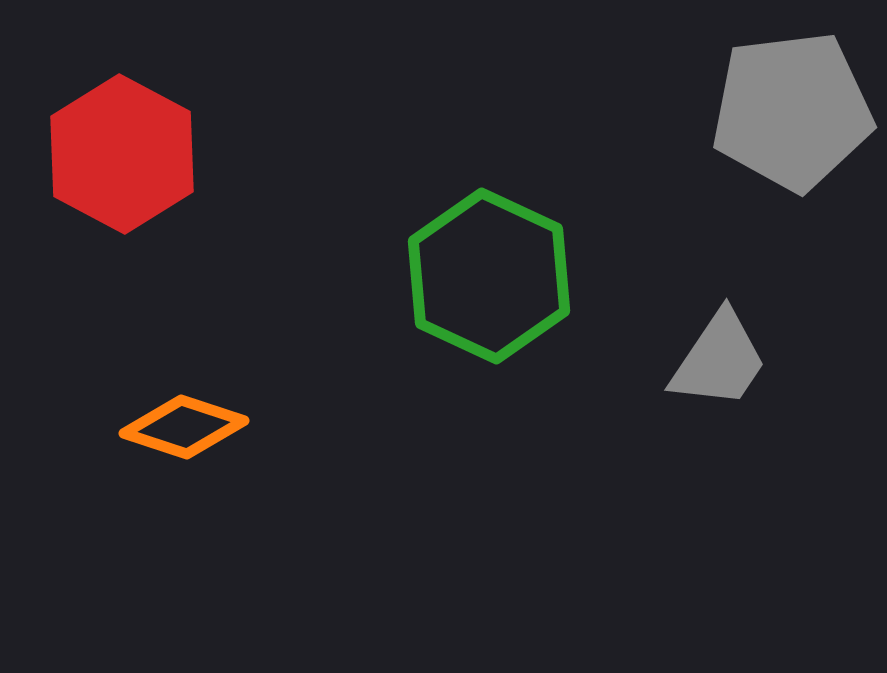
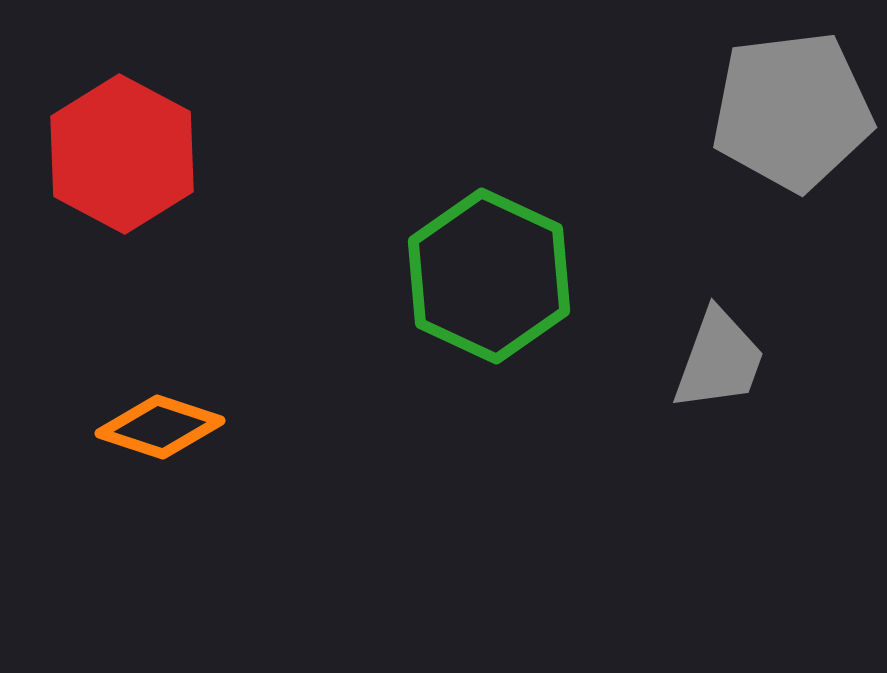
gray trapezoid: rotated 14 degrees counterclockwise
orange diamond: moved 24 px left
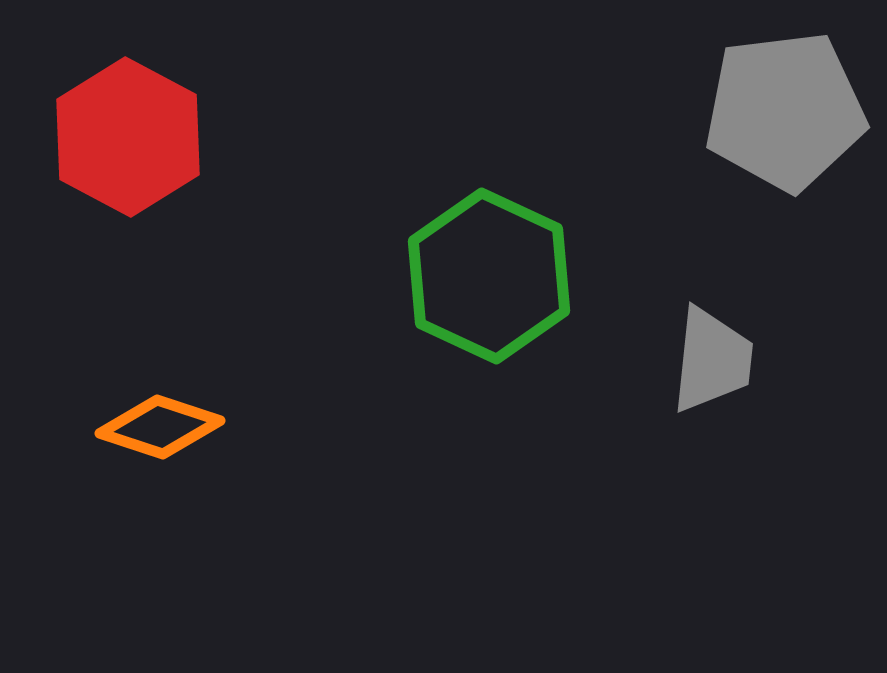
gray pentagon: moved 7 px left
red hexagon: moved 6 px right, 17 px up
gray trapezoid: moved 7 px left; rotated 14 degrees counterclockwise
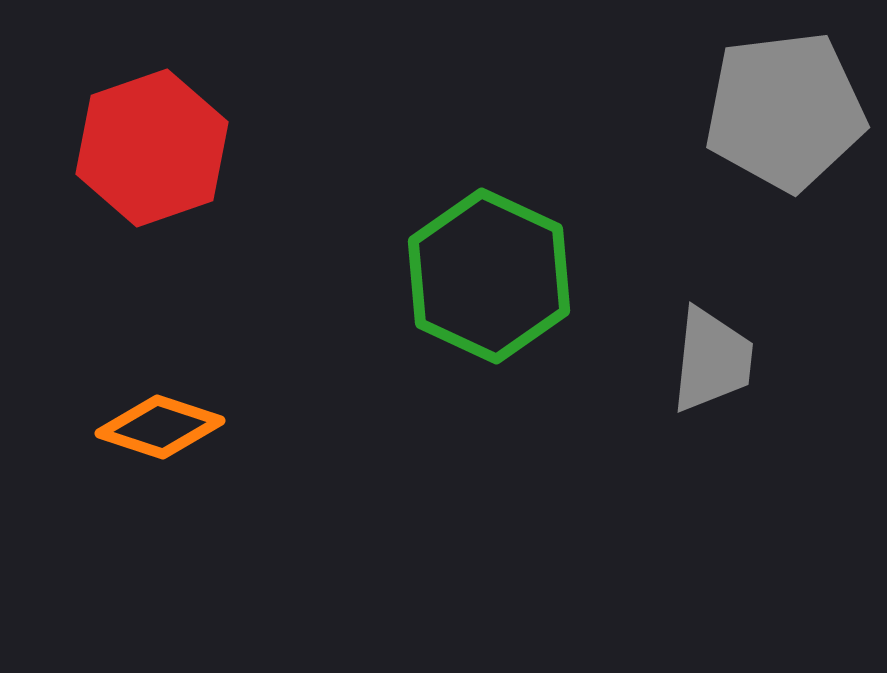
red hexagon: moved 24 px right, 11 px down; rotated 13 degrees clockwise
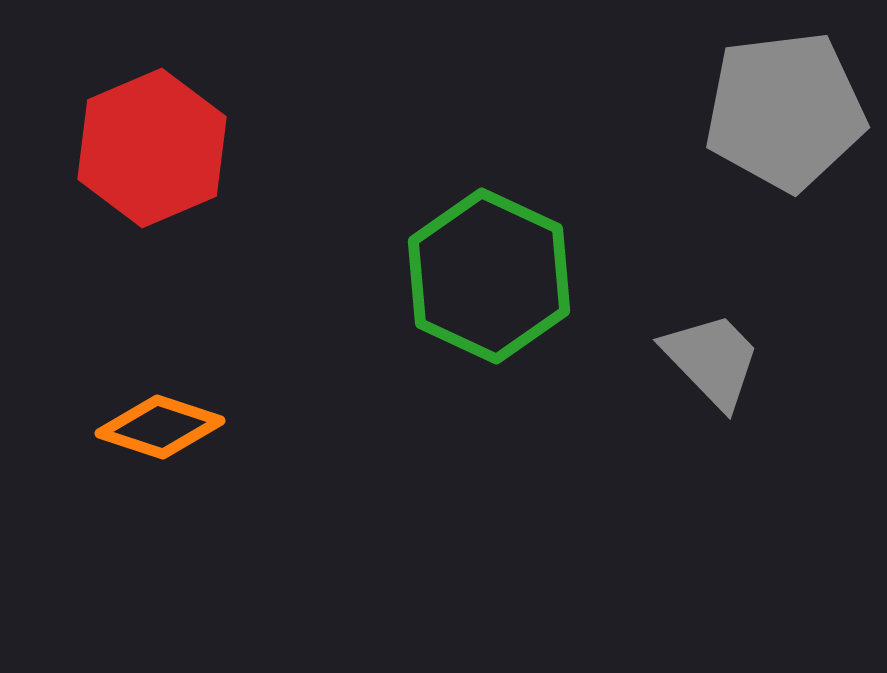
red hexagon: rotated 4 degrees counterclockwise
gray trapezoid: rotated 50 degrees counterclockwise
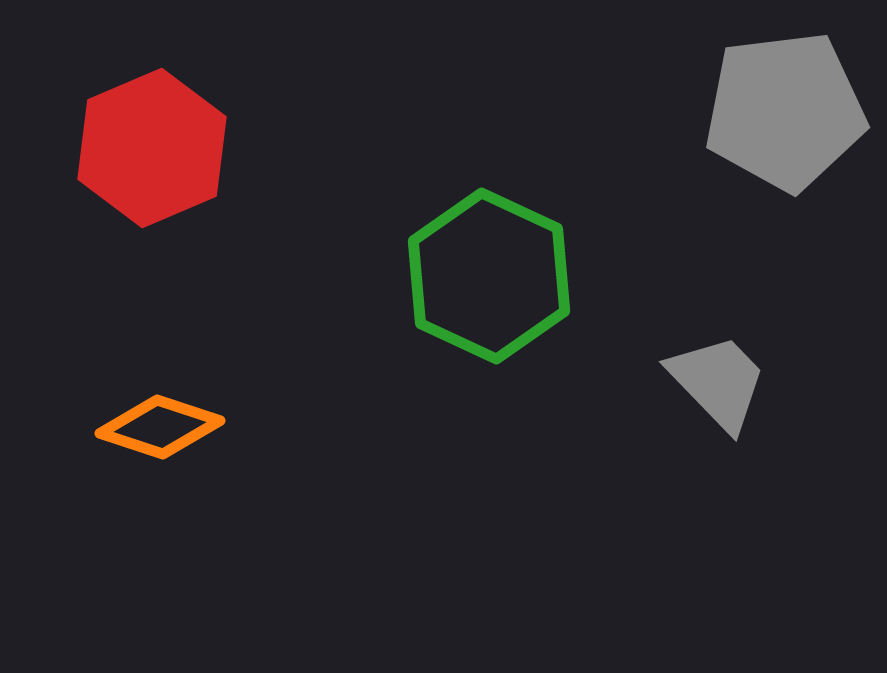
gray trapezoid: moved 6 px right, 22 px down
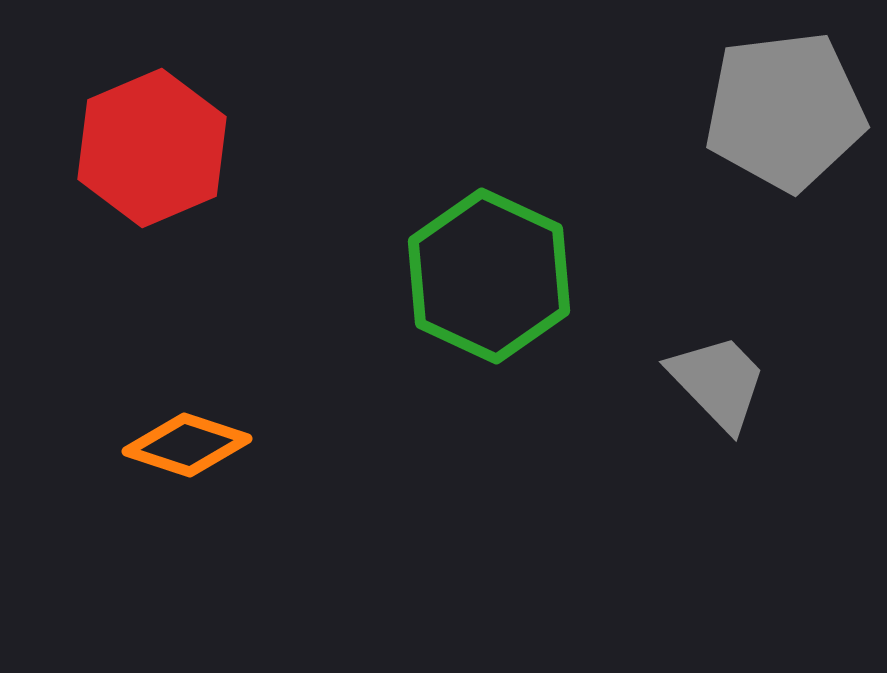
orange diamond: moved 27 px right, 18 px down
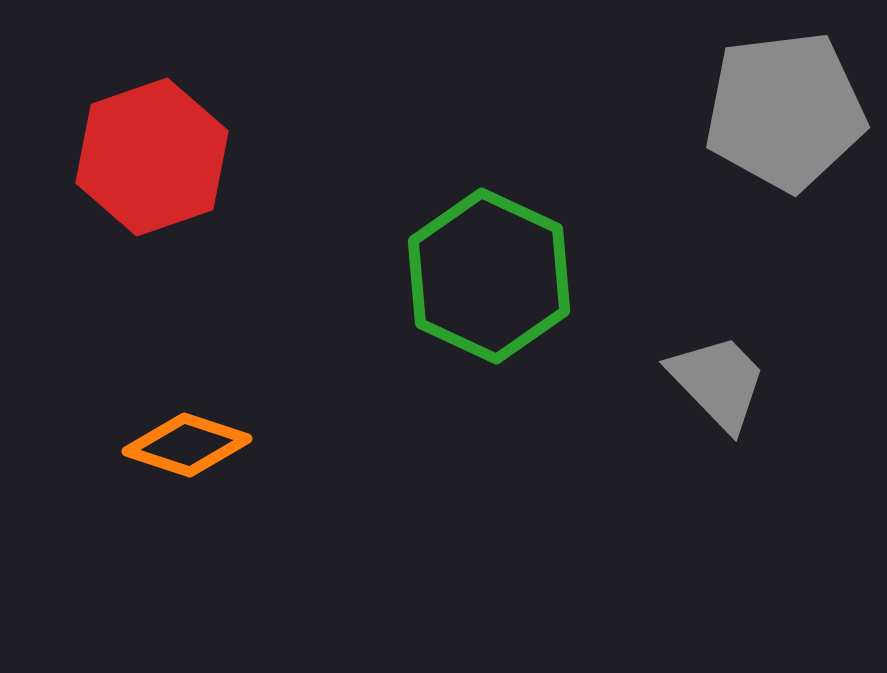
red hexagon: moved 9 px down; rotated 4 degrees clockwise
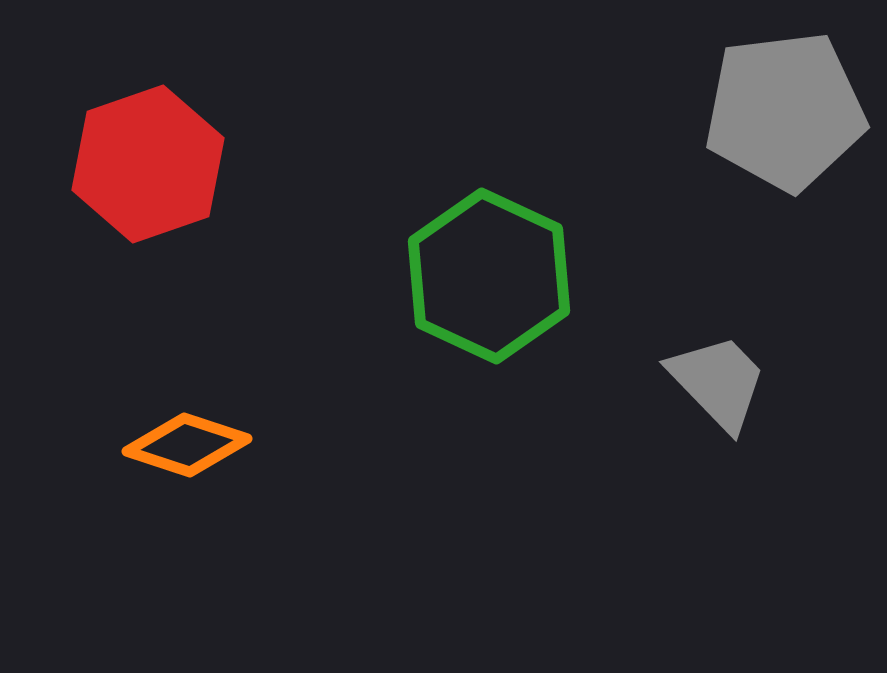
red hexagon: moved 4 px left, 7 px down
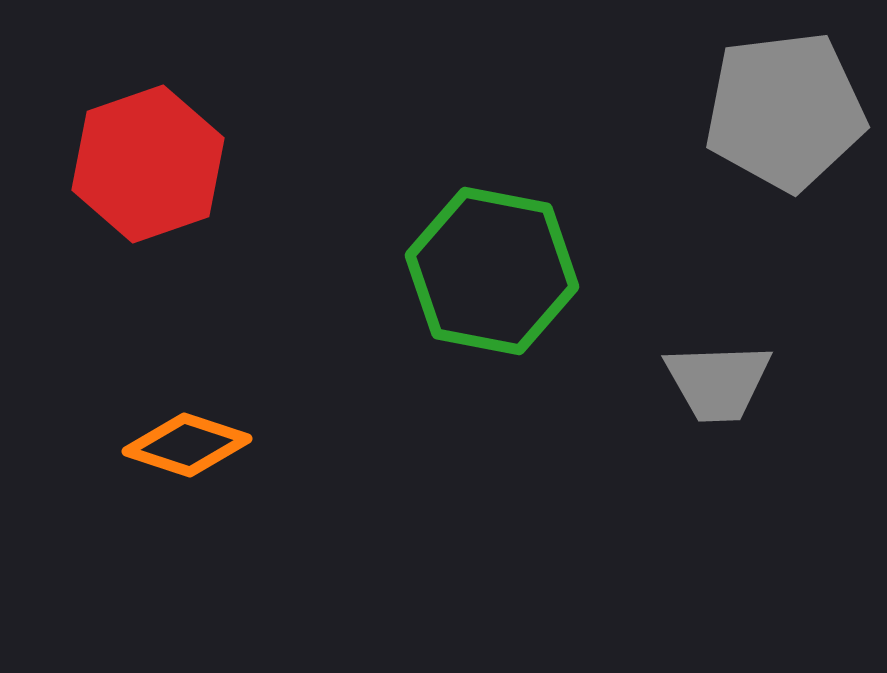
green hexagon: moved 3 px right, 5 px up; rotated 14 degrees counterclockwise
gray trapezoid: rotated 132 degrees clockwise
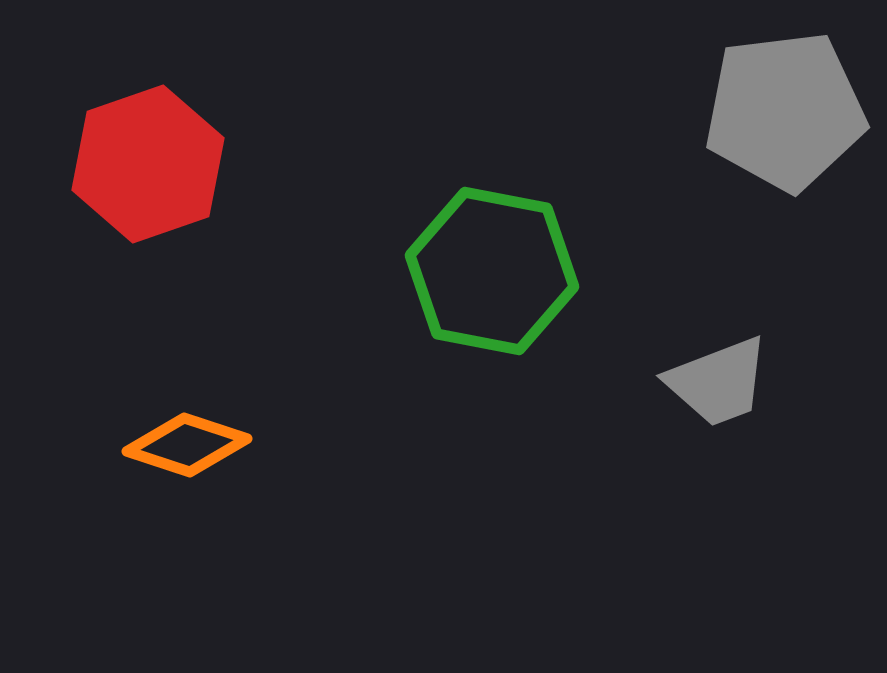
gray trapezoid: rotated 19 degrees counterclockwise
